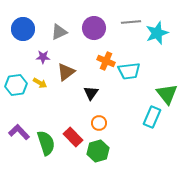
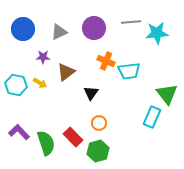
cyan star: rotated 15 degrees clockwise
cyan hexagon: rotated 20 degrees clockwise
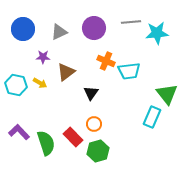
orange circle: moved 5 px left, 1 px down
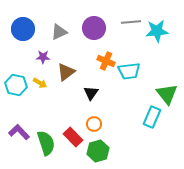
cyan star: moved 2 px up
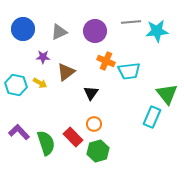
purple circle: moved 1 px right, 3 px down
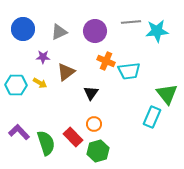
cyan hexagon: rotated 10 degrees counterclockwise
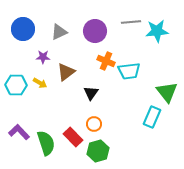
green triangle: moved 2 px up
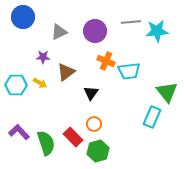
blue circle: moved 12 px up
